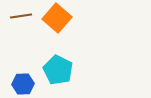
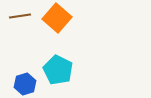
brown line: moved 1 px left
blue hexagon: moved 2 px right; rotated 15 degrees counterclockwise
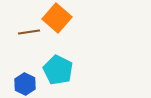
brown line: moved 9 px right, 16 px down
blue hexagon: rotated 15 degrees counterclockwise
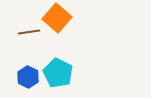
cyan pentagon: moved 3 px down
blue hexagon: moved 3 px right, 7 px up
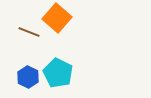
brown line: rotated 30 degrees clockwise
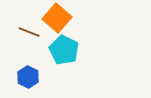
cyan pentagon: moved 6 px right, 23 px up
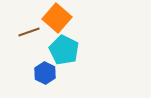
brown line: rotated 40 degrees counterclockwise
blue hexagon: moved 17 px right, 4 px up
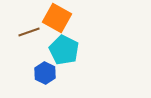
orange square: rotated 12 degrees counterclockwise
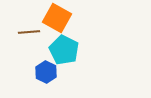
brown line: rotated 15 degrees clockwise
blue hexagon: moved 1 px right, 1 px up
